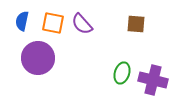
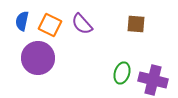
orange square: moved 3 px left, 2 px down; rotated 15 degrees clockwise
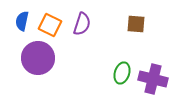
purple semicircle: rotated 120 degrees counterclockwise
purple cross: moved 1 px up
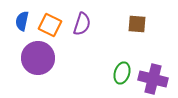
brown square: moved 1 px right
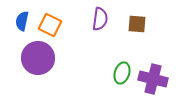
purple semicircle: moved 18 px right, 5 px up; rotated 10 degrees counterclockwise
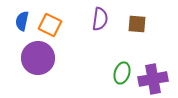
purple cross: rotated 24 degrees counterclockwise
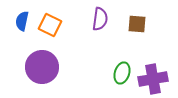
purple circle: moved 4 px right, 9 px down
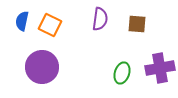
purple cross: moved 7 px right, 11 px up
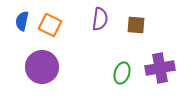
brown square: moved 1 px left, 1 px down
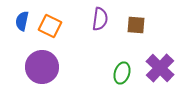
orange square: moved 1 px down
purple cross: rotated 36 degrees counterclockwise
